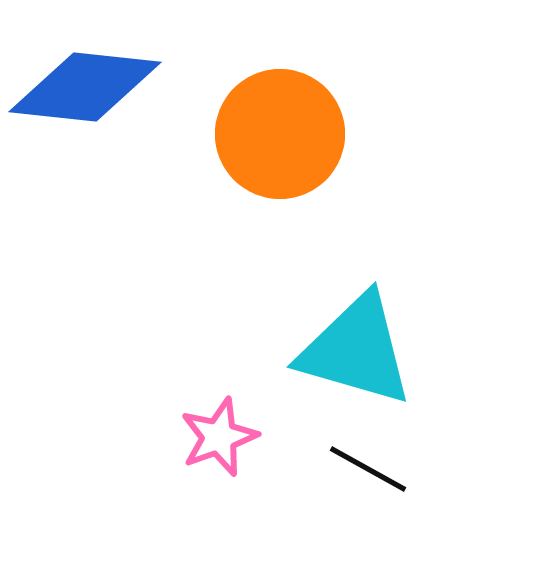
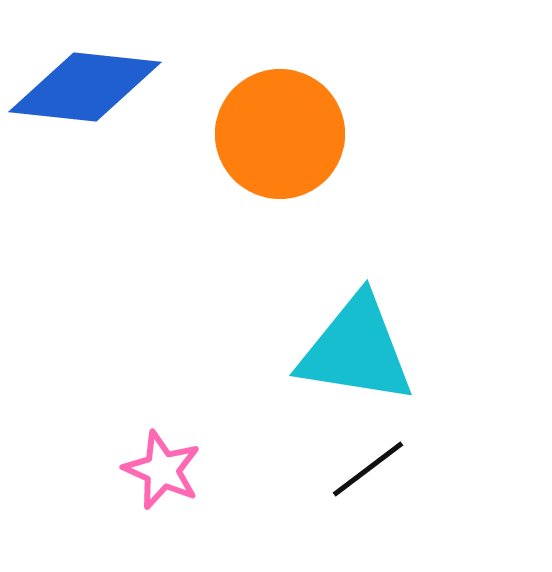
cyan triangle: rotated 7 degrees counterclockwise
pink star: moved 57 px left, 33 px down; rotated 28 degrees counterclockwise
black line: rotated 66 degrees counterclockwise
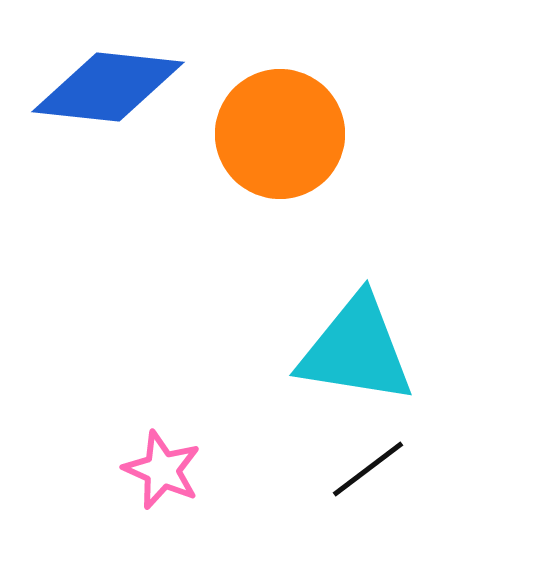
blue diamond: moved 23 px right
